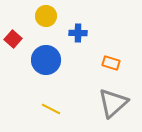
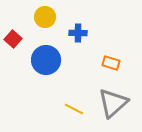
yellow circle: moved 1 px left, 1 px down
yellow line: moved 23 px right
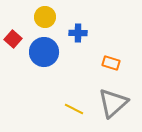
blue circle: moved 2 px left, 8 px up
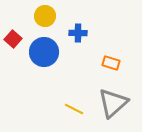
yellow circle: moved 1 px up
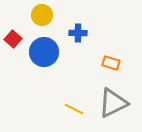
yellow circle: moved 3 px left, 1 px up
gray triangle: rotated 16 degrees clockwise
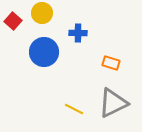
yellow circle: moved 2 px up
red square: moved 18 px up
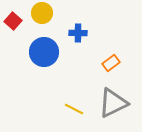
orange rectangle: rotated 54 degrees counterclockwise
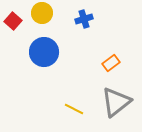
blue cross: moved 6 px right, 14 px up; rotated 18 degrees counterclockwise
gray triangle: moved 3 px right, 1 px up; rotated 12 degrees counterclockwise
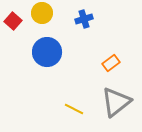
blue circle: moved 3 px right
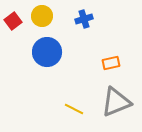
yellow circle: moved 3 px down
red square: rotated 12 degrees clockwise
orange rectangle: rotated 24 degrees clockwise
gray triangle: rotated 16 degrees clockwise
